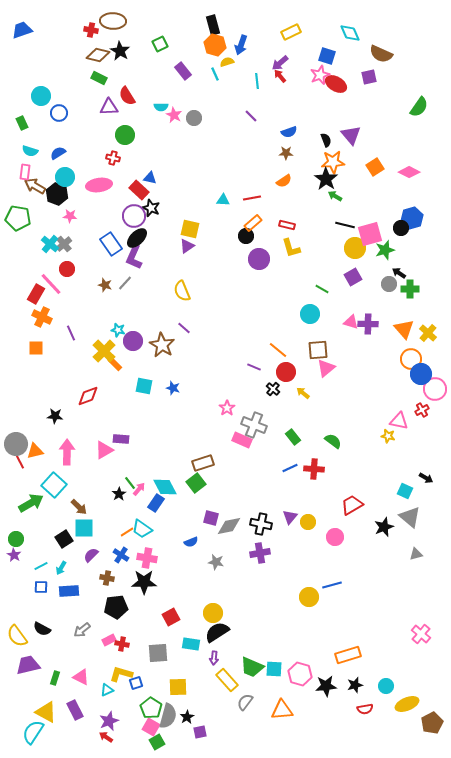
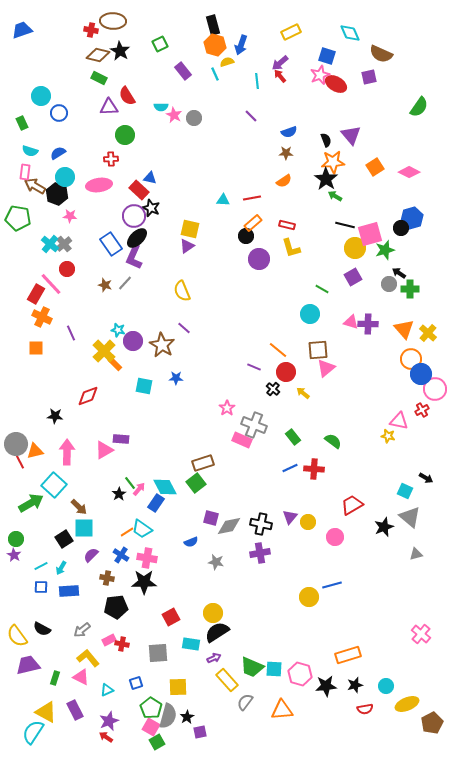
red cross at (113, 158): moved 2 px left, 1 px down; rotated 16 degrees counterclockwise
blue star at (173, 388): moved 3 px right, 10 px up; rotated 16 degrees counterclockwise
purple arrow at (214, 658): rotated 120 degrees counterclockwise
yellow L-shape at (121, 674): moved 33 px left, 16 px up; rotated 35 degrees clockwise
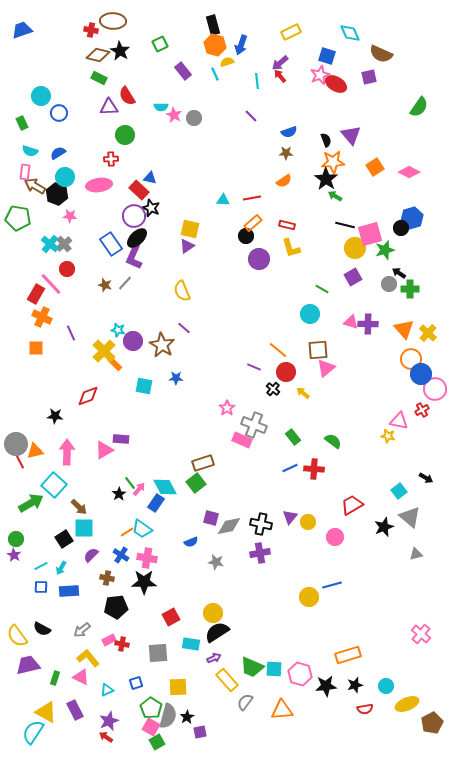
cyan square at (405, 491): moved 6 px left; rotated 28 degrees clockwise
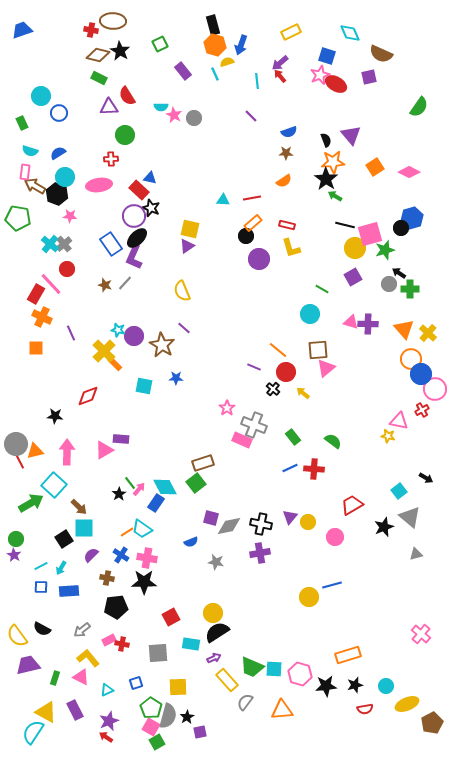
purple circle at (133, 341): moved 1 px right, 5 px up
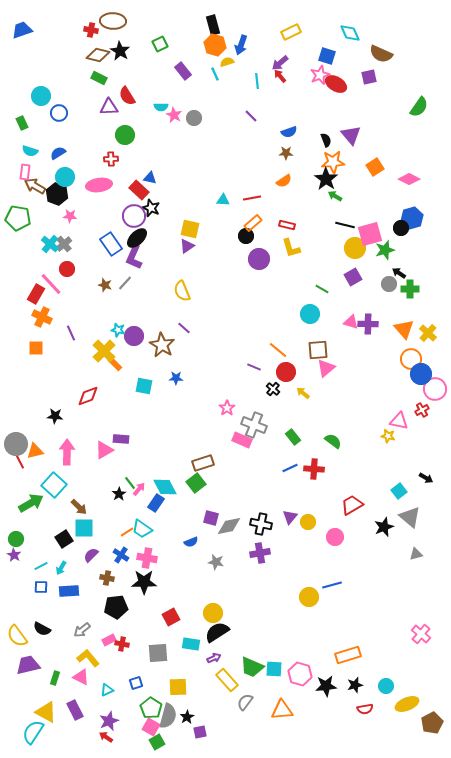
pink diamond at (409, 172): moved 7 px down
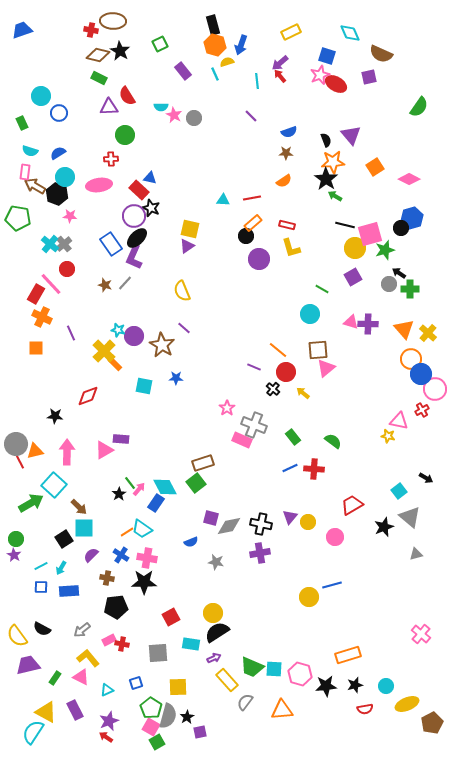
green rectangle at (55, 678): rotated 16 degrees clockwise
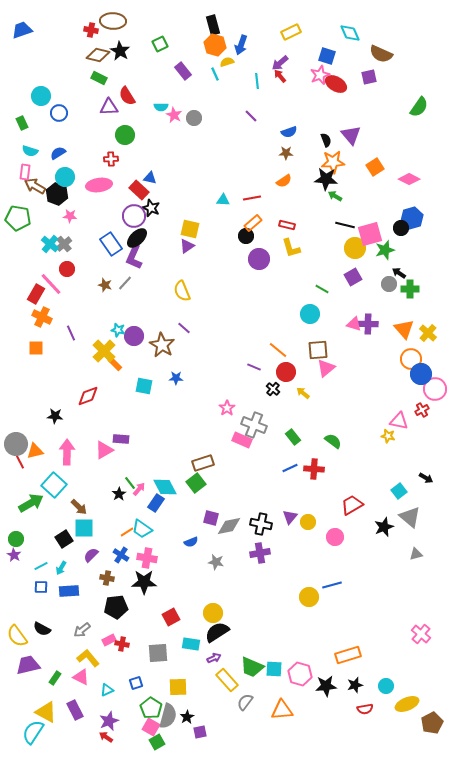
black star at (326, 179): rotated 30 degrees counterclockwise
pink triangle at (351, 322): moved 3 px right, 2 px down
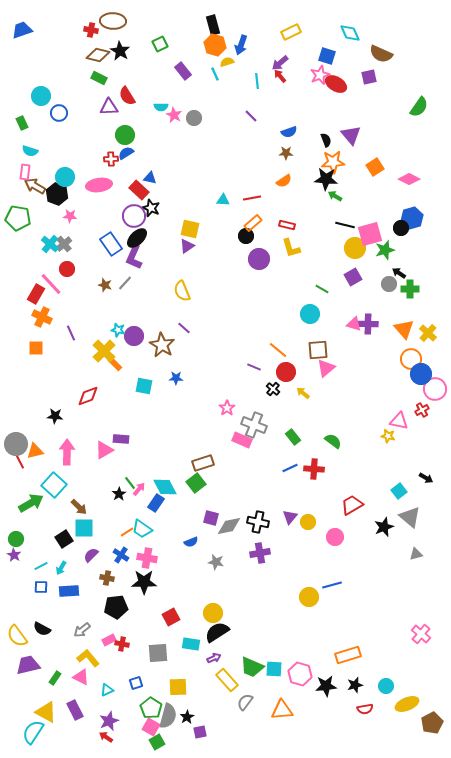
blue semicircle at (58, 153): moved 68 px right
black cross at (261, 524): moved 3 px left, 2 px up
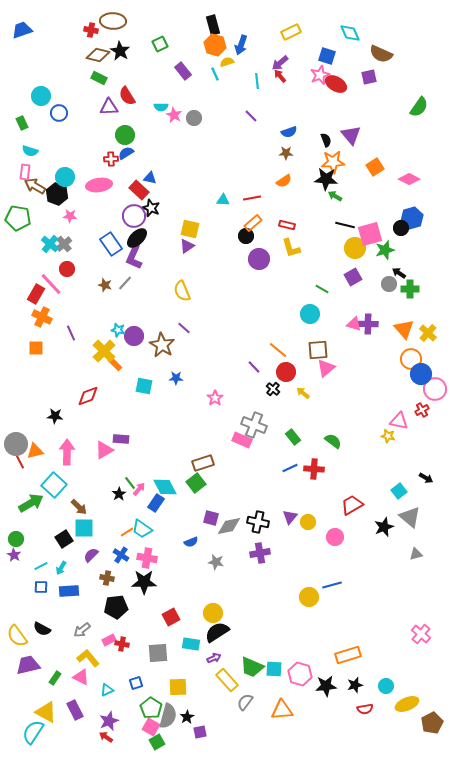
purple line at (254, 367): rotated 24 degrees clockwise
pink star at (227, 408): moved 12 px left, 10 px up
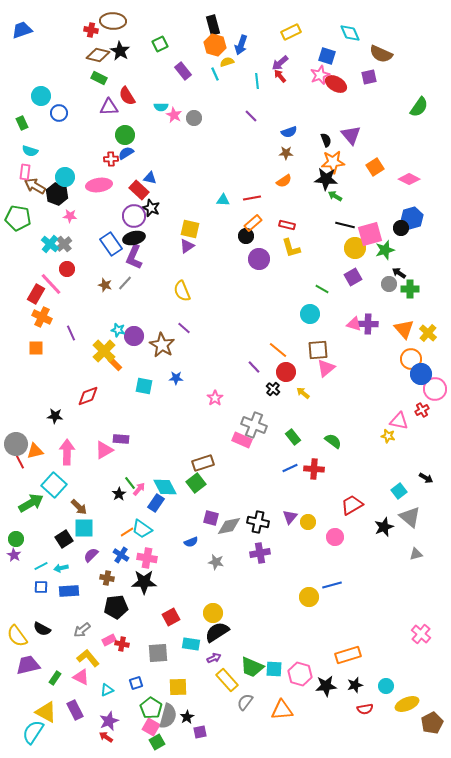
black ellipse at (137, 238): moved 3 px left; rotated 30 degrees clockwise
cyan arrow at (61, 568): rotated 48 degrees clockwise
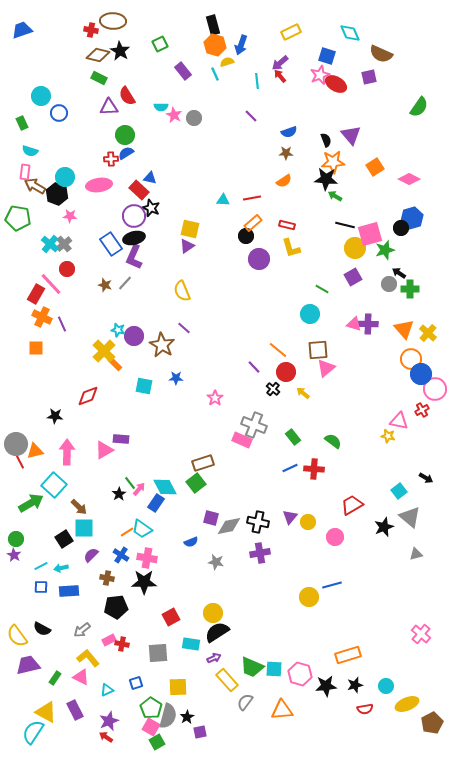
purple line at (71, 333): moved 9 px left, 9 px up
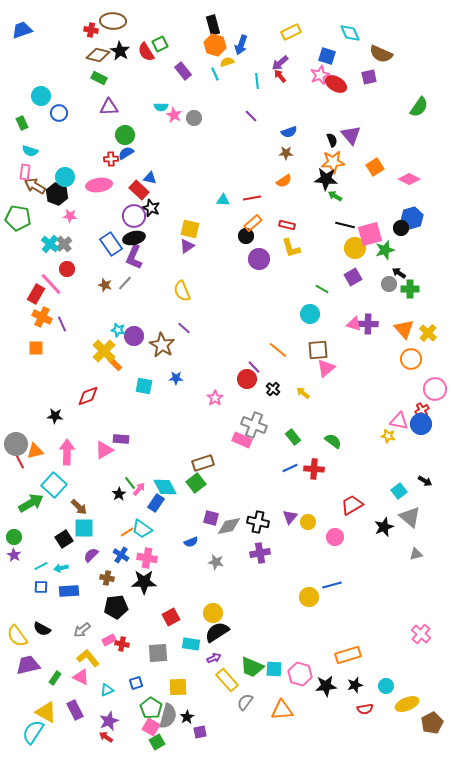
red semicircle at (127, 96): moved 19 px right, 44 px up
black semicircle at (326, 140): moved 6 px right
red circle at (286, 372): moved 39 px left, 7 px down
blue circle at (421, 374): moved 50 px down
black arrow at (426, 478): moved 1 px left, 3 px down
green circle at (16, 539): moved 2 px left, 2 px up
